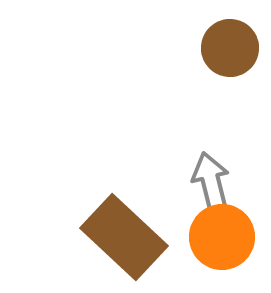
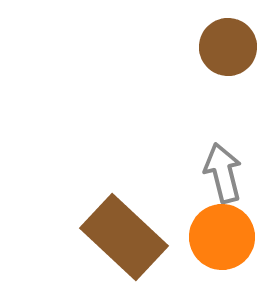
brown circle: moved 2 px left, 1 px up
gray arrow: moved 12 px right, 9 px up
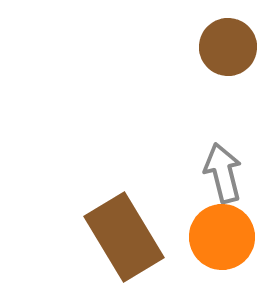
brown rectangle: rotated 16 degrees clockwise
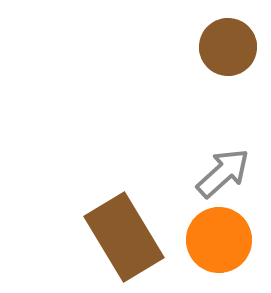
gray arrow: rotated 62 degrees clockwise
orange circle: moved 3 px left, 3 px down
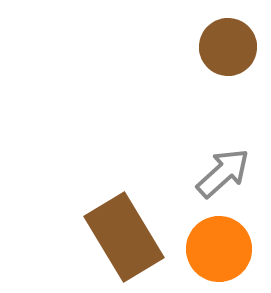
orange circle: moved 9 px down
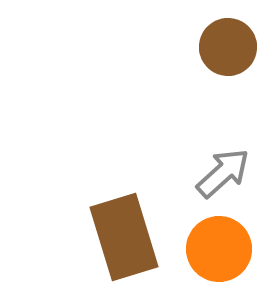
brown rectangle: rotated 14 degrees clockwise
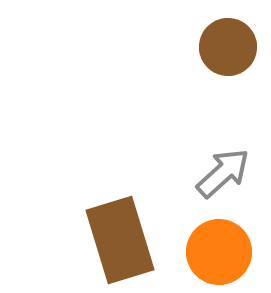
brown rectangle: moved 4 px left, 3 px down
orange circle: moved 3 px down
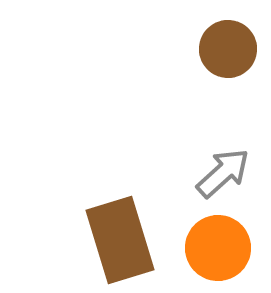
brown circle: moved 2 px down
orange circle: moved 1 px left, 4 px up
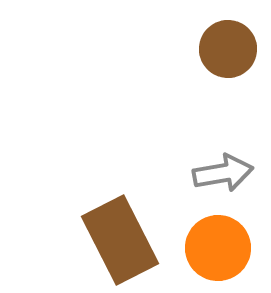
gray arrow: rotated 32 degrees clockwise
brown rectangle: rotated 10 degrees counterclockwise
